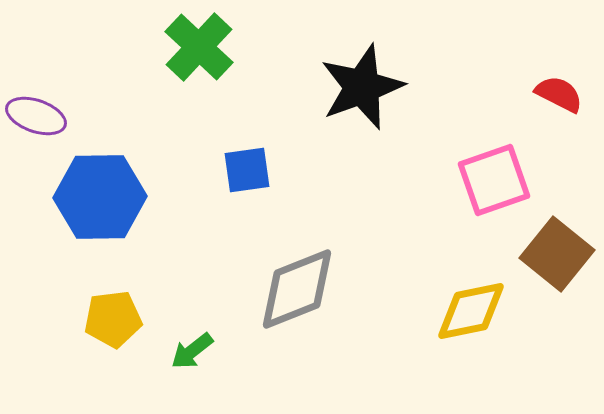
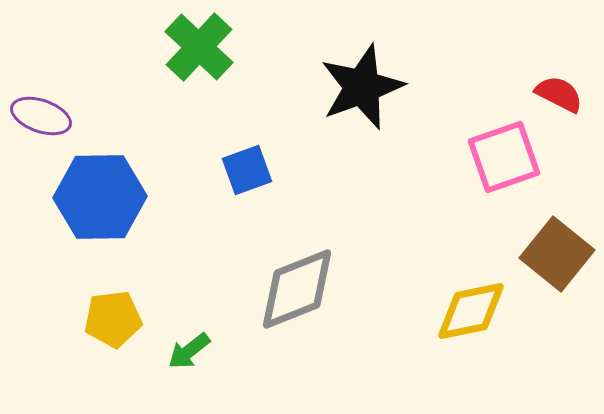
purple ellipse: moved 5 px right
blue square: rotated 12 degrees counterclockwise
pink square: moved 10 px right, 23 px up
green arrow: moved 3 px left
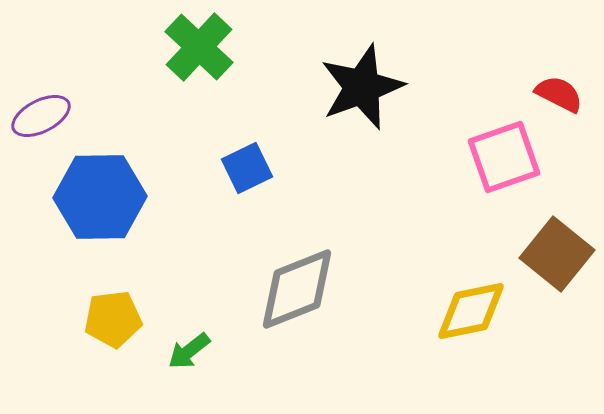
purple ellipse: rotated 46 degrees counterclockwise
blue square: moved 2 px up; rotated 6 degrees counterclockwise
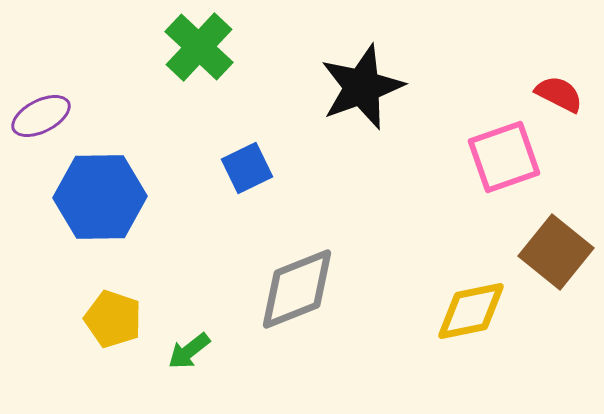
brown square: moved 1 px left, 2 px up
yellow pentagon: rotated 26 degrees clockwise
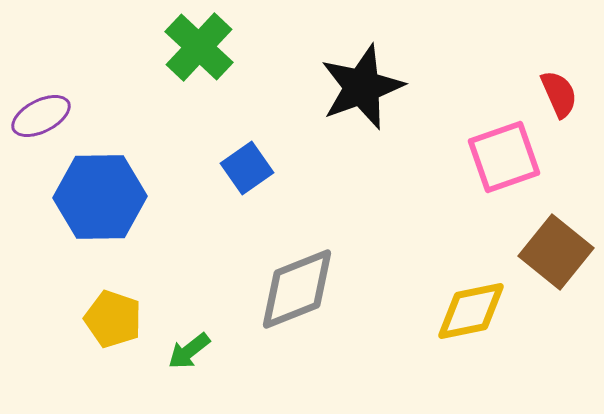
red semicircle: rotated 39 degrees clockwise
blue square: rotated 9 degrees counterclockwise
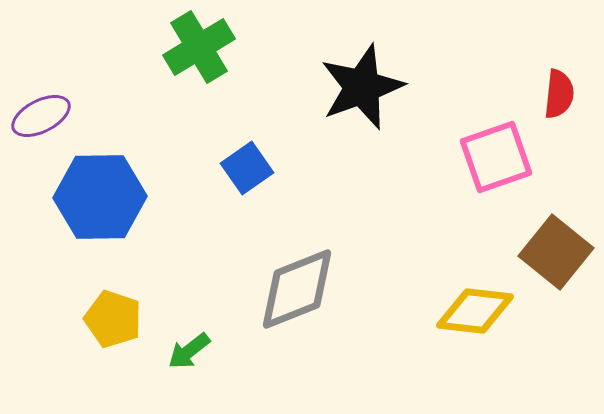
green cross: rotated 16 degrees clockwise
red semicircle: rotated 30 degrees clockwise
pink square: moved 8 px left
yellow diamond: moved 4 px right; rotated 18 degrees clockwise
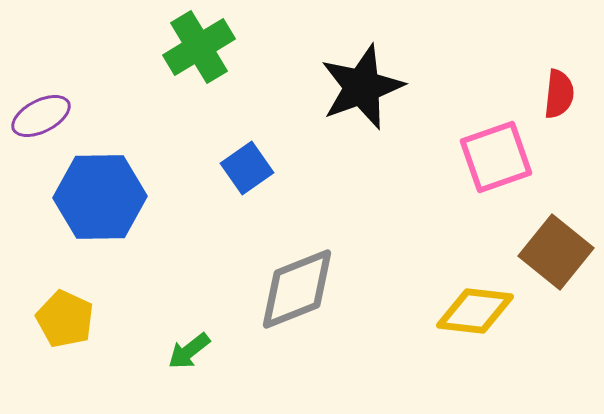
yellow pentagon: moved 48 px left; rotated 6 degrees clockwise
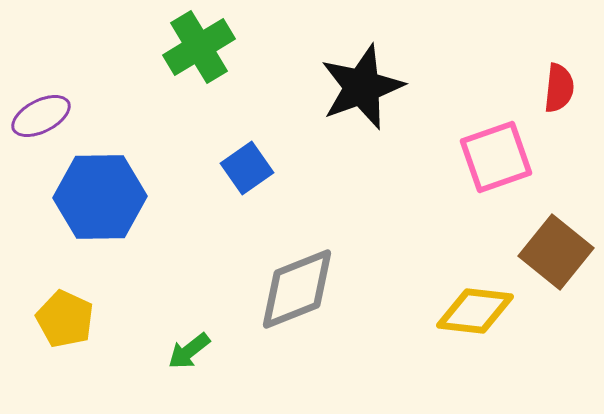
red semicircle: moved 6 px up
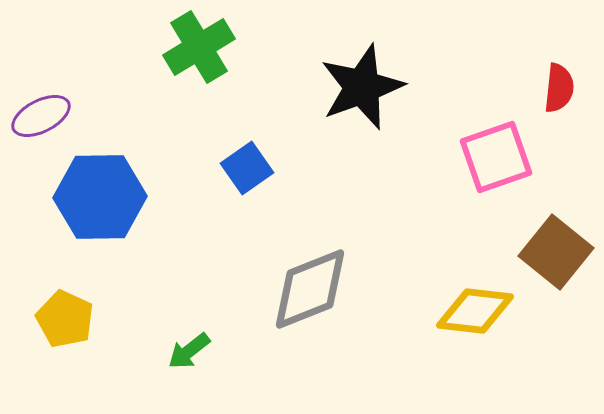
gray diamond: moved 13 px right
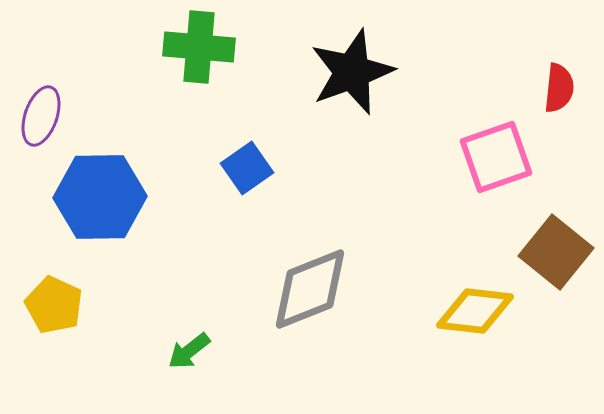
green cross: rotated 36 degrees clockwise
black star: moved 10 px left, 15 px up
purple ellipse: rotated 44 degrees counterclockwise
yellow pentagon: moved 11 px left, 14 px up
